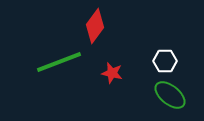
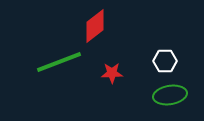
red diamond: rotated 16 degrees clockwise
red star: rotated 15 degrees counterclockwise
green ellipse: rotated 48 degrees counterclockwise
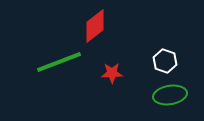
white hexagon: rotated 20 degrees clockwise
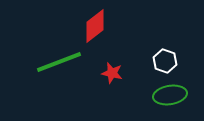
red star: rotated 15 degrees clockwise
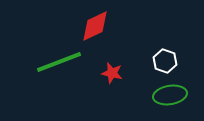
red diamond: rotated 12 degrees clockwise
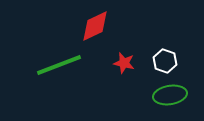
green line: moved 3 px down
red star: moved 12 px right, 10 px up
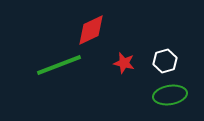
red diamond: moved 4 px left, 4 px down
white hexagon: rotated 25 degrees clockwise
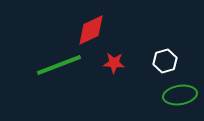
red star: moved 10 px left; rotated 10 degrees counterclockwise
green ellipse: moved 10 px right
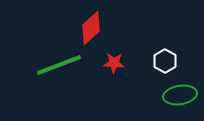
red diamond: moved 2 px up; rotated 16 degrees counterclockwise
white hexagon: rotated 15 degrees counterclockwise
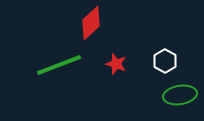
red diamond: moved 5 px up
red star: moved 2 px right, 1 px down; rotated 15 degrees clockwise
